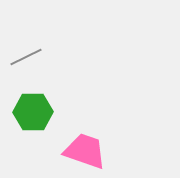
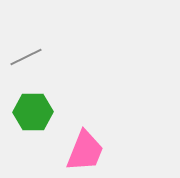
pink trapezoid: rotated 93 degrees clockwise
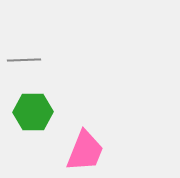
gray line: moved 2 px left, 3 px down; rotated 24 degrees clockwise
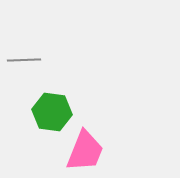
green hexagon: moved 19 px right; rotated 9 degrees clockwise
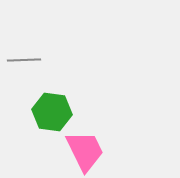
pink trapezoid: rotated 48 degrees counterclockwise
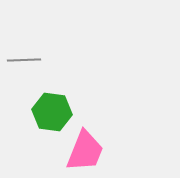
pink trapezoid: rotated 48 degrees clockwise
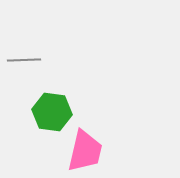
pink trapezoid: rotated 9 degrees counterclockwise
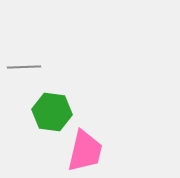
gray line: moved 7 px down
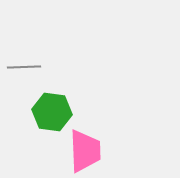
pink trapezoid: rotated 15 degrees counterclockwise
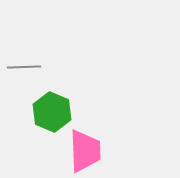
green hexagon: rotated 15 degrees clockwise
